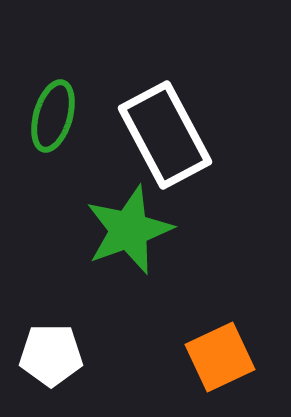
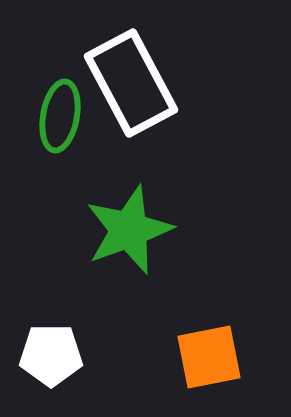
green ellipse: moved 7 px right; rotated 6 degrees counterclockwise
white rectangle: moved 34 px left, 52 px up
orange square: moved 11 px left; rotated 14 degrees clockwise
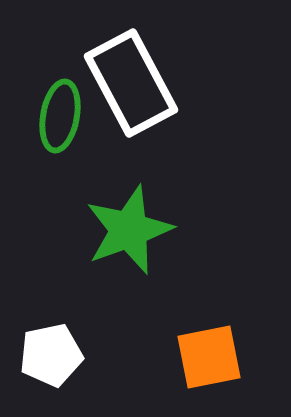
white pentagon: rotated 12 degrees counterclockwise
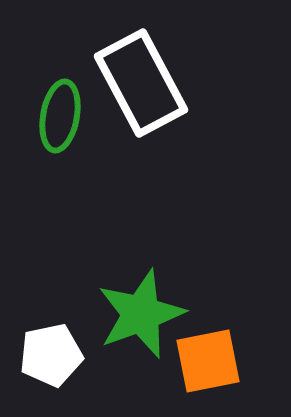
white rectangle: moved 10 px right
green star: moved 12 px right, 84 px down
orange square: moved 1 px left, 4 px down
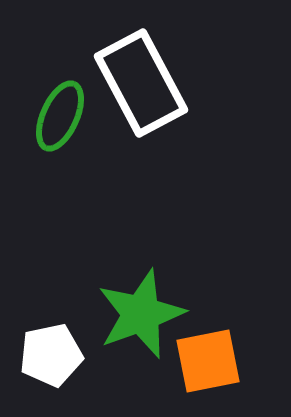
green ellipse: rotated 14 degrees clockwise
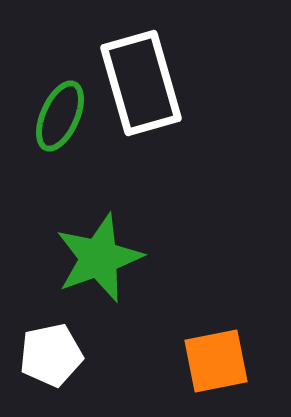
white rectangle: rotated 12 degrees clockwise
green star: moved 42 px left, 56 px up
orange square: moved 8 px right
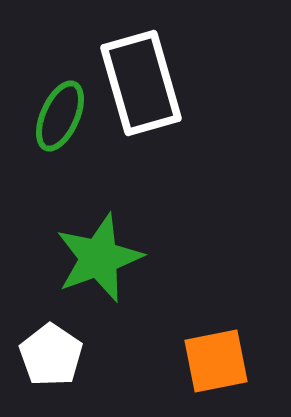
white pentagon: rotated 26 degrees counterclockwise
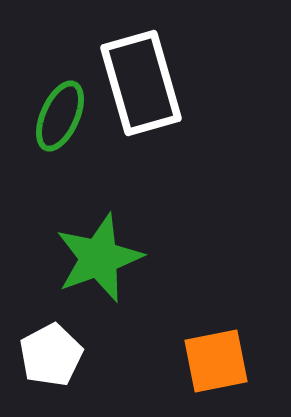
white pentagon: rotated 10 degrees clockwise
